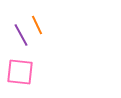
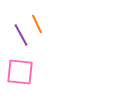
orange line: moved 1 px up
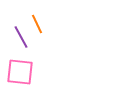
purple line: moved 2 px down
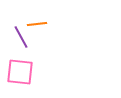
orange line: rotated 72 degrees counterclockwise
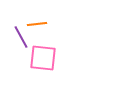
pink square: moved 23 px right, 14 px up
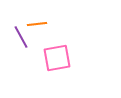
pink square: moved 14 px right; rotated 16 degrees counterclockwise
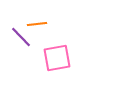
purple line: rotated 15 degrees counterclockwise
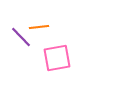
orange line: moved 2 px right, 3 px down
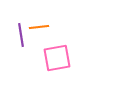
purple line: moved 2 px up; rotated 35 degrees clockwise
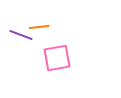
purple line: rotated 60 degrees counterclockwise
